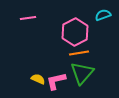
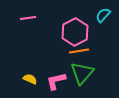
cyan semicircle: rotated 28 degrees counterclockwise
orange line: moved 2 px up
yellow semicircle: moved 8 px left
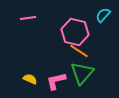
pink hexagon: rotated 20 degrees counterclockwise
orange line: rotated 42 degrees clockwise
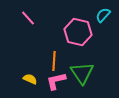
pink line: rotated 56 degrees clockwise
pink hexagon: moved 3 px right
orange line: moved 25 px left, 10 px down; rotated 60 degrees clockwise
green triangle: rotated 15 degrees counterclockwise
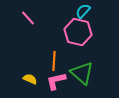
cyan semicircle: moved 20 px left, 4 px up
green triangle: rotated 15 degrees counterclockwise
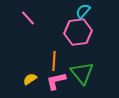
pink hexagon: rotated 20 degrees counterclockwise
green triangle: rotated 10 degrees clockwise
yellow semicircle: rotated 56 degrees counterclockwise
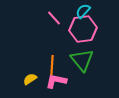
pink line: moved 26 px right
pink hexagon: moved 5 px right, 3 px up
orange line: moved 2 px left, 4 px down
green triangle: moved 13 px up
pink L-shape: rotated 25 degrees clockwise
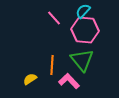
pink hexagon: moved 2 px right, 1 px down; rotated 12 degrees clockwise
pink L-shape: moved 13 px right; rotated 35 degrees clockwise
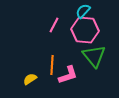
pink line: moved 7 px down; rotated 70 degrees clockwise
green triangle: moved 12 px right, 4 px up
pink L-shape: moved 1 px left, 6 px up; rotated 115 degrees clockwise
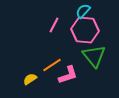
orange line: rotated 54 degrees clockwise
